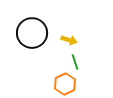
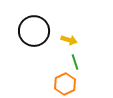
black circle: moved 2 px right, 2 px up
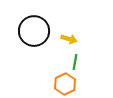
yellow arrow: moved 1 px up
green line: rotated 28 degrees clockwise
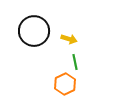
green line: rotated 21 degrees counterclockwise
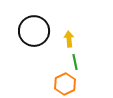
yellow arrow: rotated 112 degrees counterclockwise
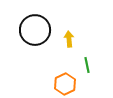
black circle: moved 1 px right, 1 px up
green line: moved 12 px right, 3 px down
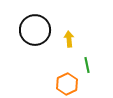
orange hexagon: moved 2 px right
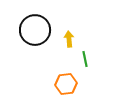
green line: moved 2 px left, 6 px up
orange hexagon: moved 1 px left; rotated 20 degrees clockwise
